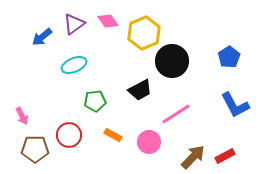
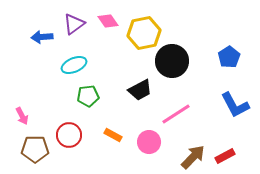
yellow hexagon: rotated 12 degrees clockwise
blue arrow: rotated 35 degrees clockwise
green pentagon: moved 7 px left, 5 px up
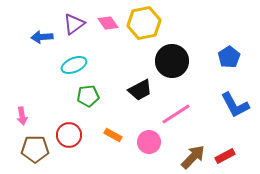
pink diamond: moved 2 px down
yellow hexagon: moved 10 px up
pink arrow: rotated 18 degrees clockwise
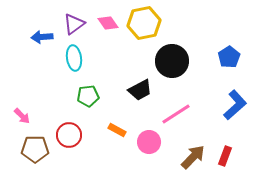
cyan ellipse: moved 7 px up; rotated 75 degrees counterclockwise
blue L-shape: rotated 104 degrees counterclockwise
pink arrow: rotated 36 degrees counterclockwise
orange rectangle: moved 4 px right, 5 px up
red rectangle: rotated 42 degrees counterclockwise
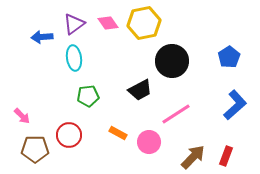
orange rectangle: moved 1 px right, 3 px down
red rectangle: moved 1 px right
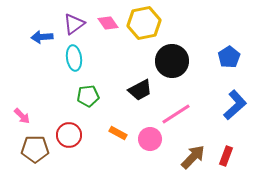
pink circle: moved 1 px right, 3 px up
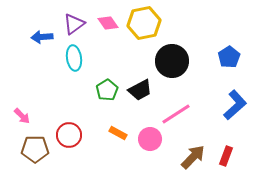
green pentagon: moved 19 px right, 6 px up; rotated 25 degrees counterclockwise
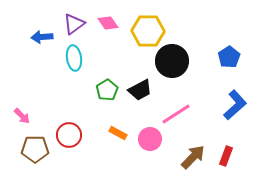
yellow hexagon: moved 4 px right, 8 px down; rotated 12 degrees clockwise
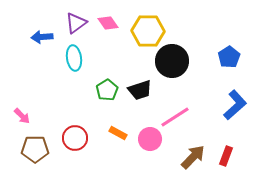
purple triangle: moved 2 px right, 1 px up
black trapezoid: rotated 10 degrees clockwise
pink line: moved 1 px left, 3 px down
red circle: moved 6 px right, 3 px down
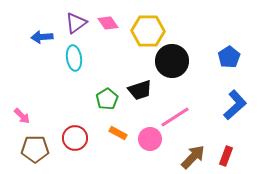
green pentagon: moved 9 px down
